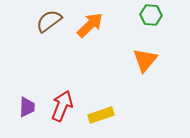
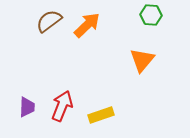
orange arrow: moved 3 px left
orange triangle: moved 3 px left
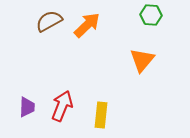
brown semicircle: rotated 8 degrees clockwise
yellow rectangle: rotated 65 degrees counterclockwise
